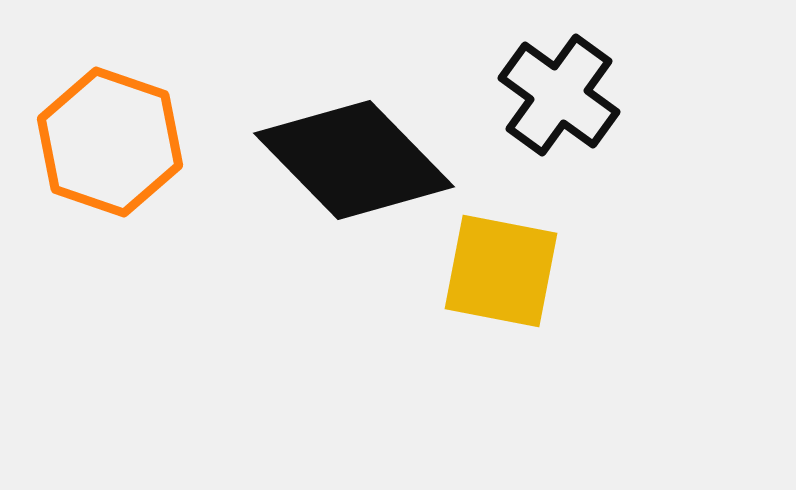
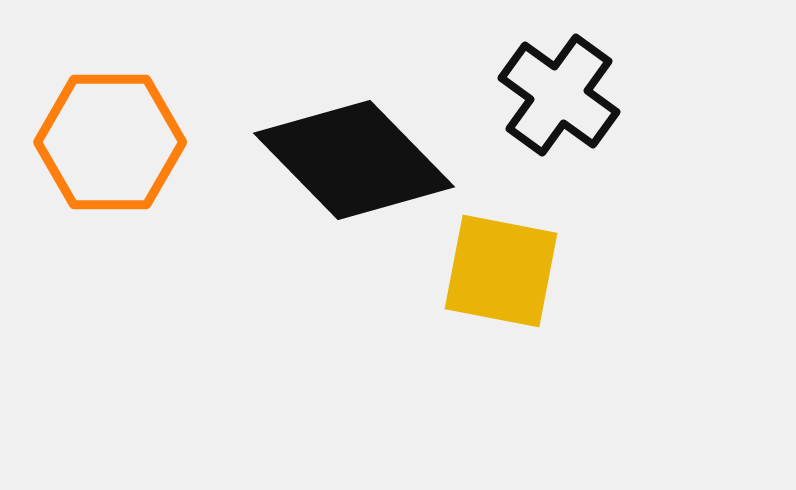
orange hexagon: rotated 19 degrees counterclockwise
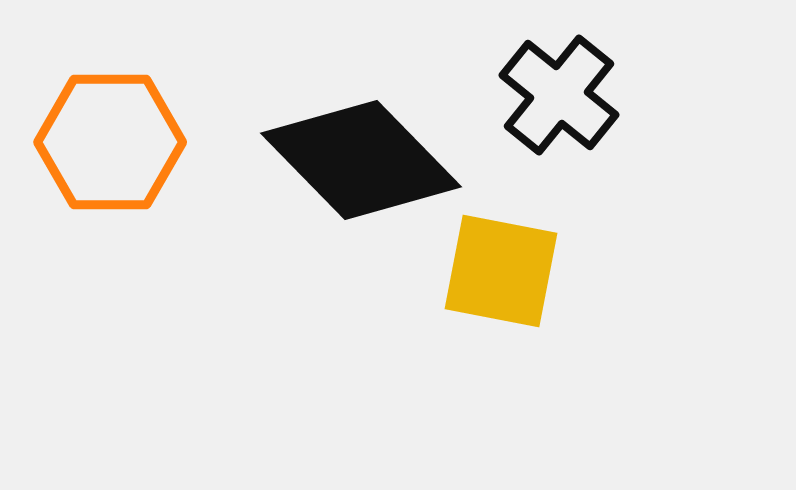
black cross: rotated 3 degrees clockwise
black diamond: moved 7 px right
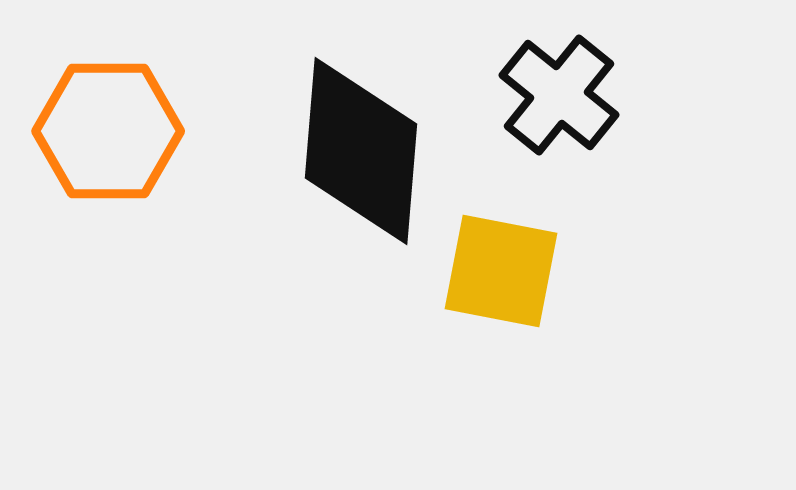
orange hexagon: moved 2 px left, 11 px up
black diamond: moved 9 px up; rotated 49 degrees clockwise
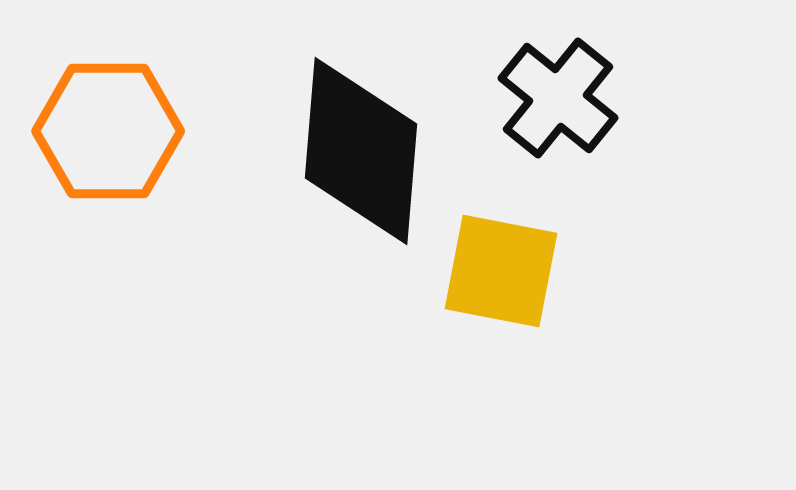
black cross: moved 1 px left, 3 px down
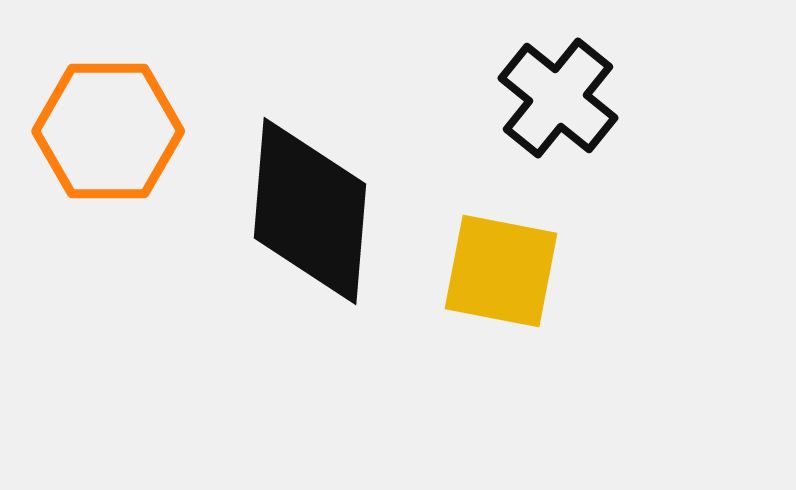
black diamond: moved 51 px left, 60 px down
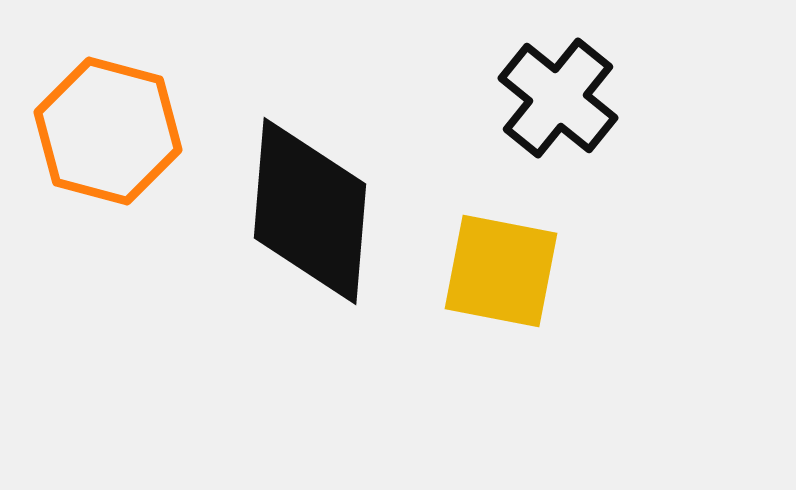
orange hexagon: rotated 15 degrees clockwise
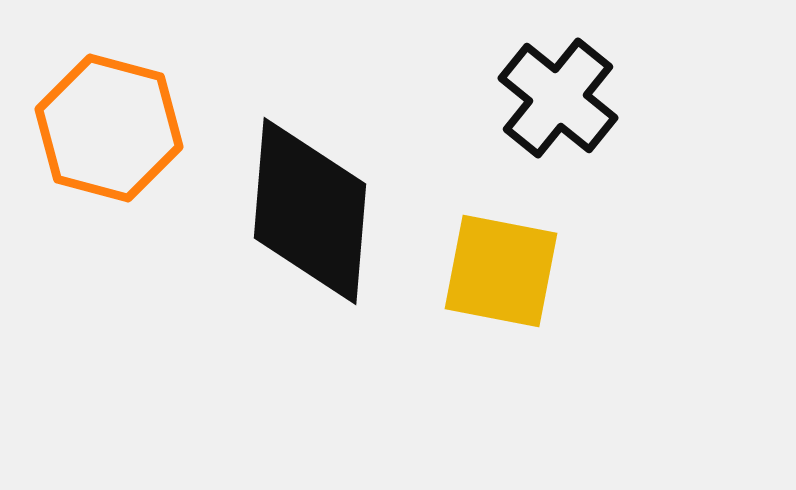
orange hexagon: moved 1 px right, 3 px up
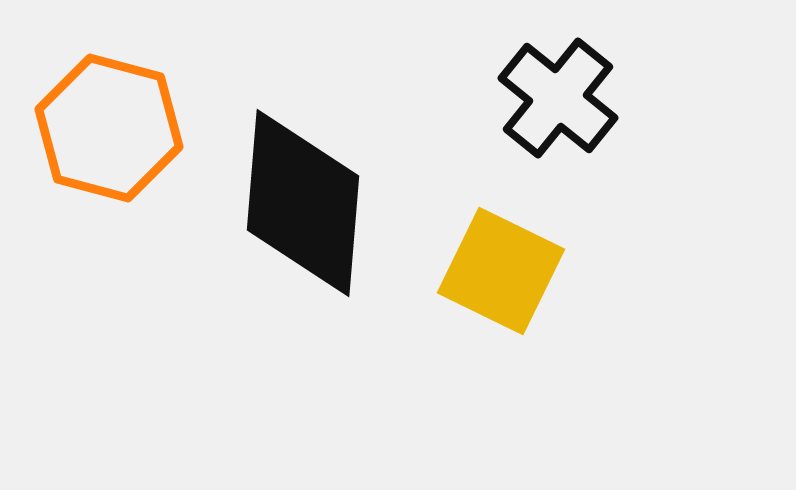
black diamond: moved 7 px left, 8 px up
yellow square: rotated 15 degrees clockwise
